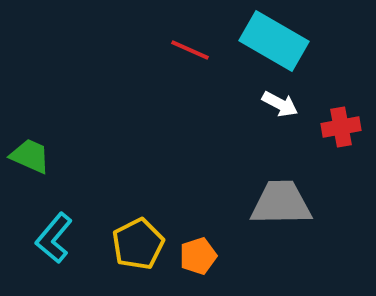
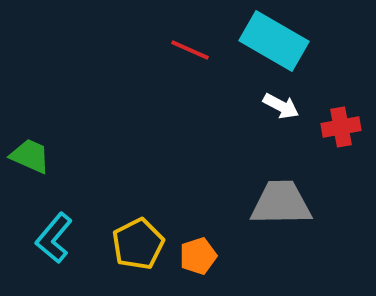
white arrow: moved 1 px right, 2 px down
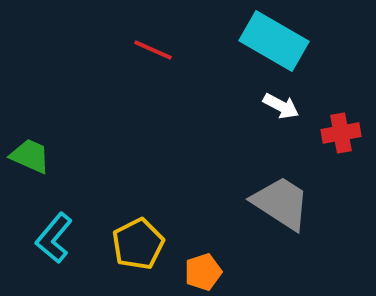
red line: moved 37 px left
red cross: moved 6 px down
gray trapezoid: rotated 34 degrees clockwise
orange pentagon: moved 5 px right, 16 px down
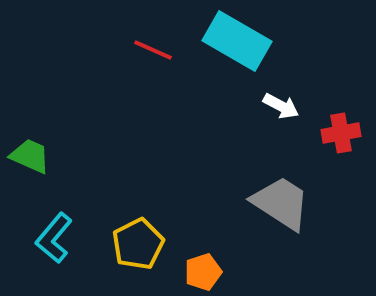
cyan rectangle: moved 37 px left
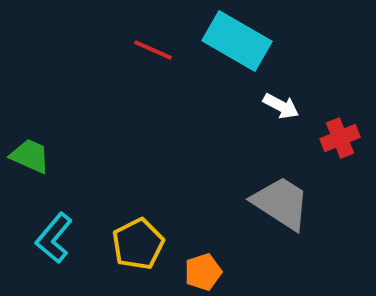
red cross: moved 1 px left, 5 px down; rotated 12 degrees counterclockwise
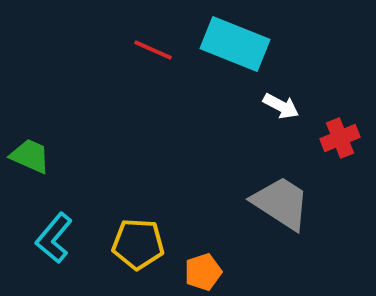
cyan rectangle: moved 2 px left, 3 px down; rotated 8 degrees counterclockwise
yellow pentagon: rotated 30 degrees clockwise
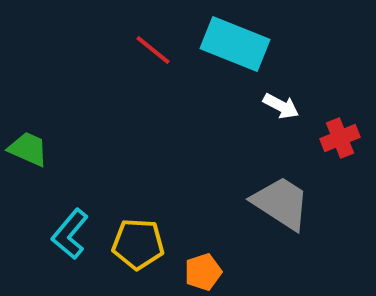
red line: rotated 15 degrees clockwise
green trapezoid: moved 2 px left, 7 px up
cyan L-shape: moved 16 px right, 4 px up
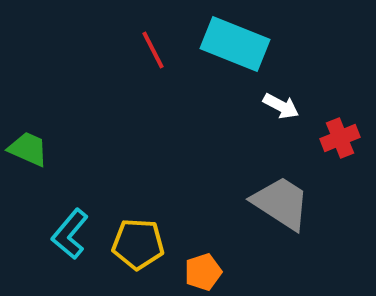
red line: rotated 24 degrees clockwise
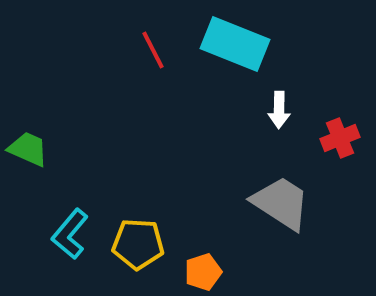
white arrow: moved 2 px left, 4 px down; rotated 63 degrees clockwise
